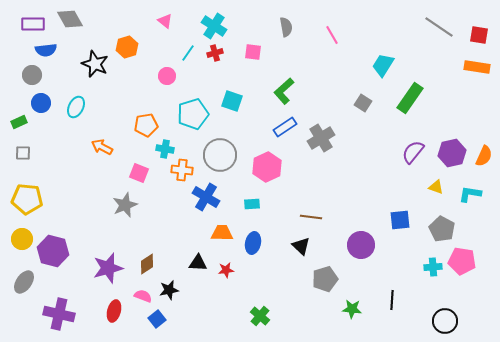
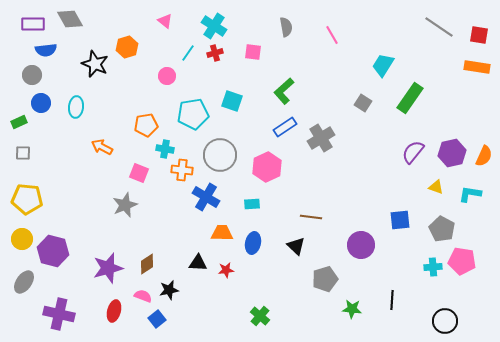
cyan ellipse at (76, 107): rotated 20 degrees counterclockwise
cyan pentagon at (193, 114): rotated 8 degrees clockwise
black triangle at (301, 246): moved 5 px left
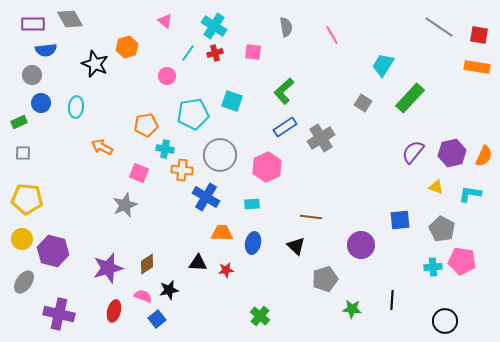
green rectangle at (410, 98): rotated 8 degrees clockwise
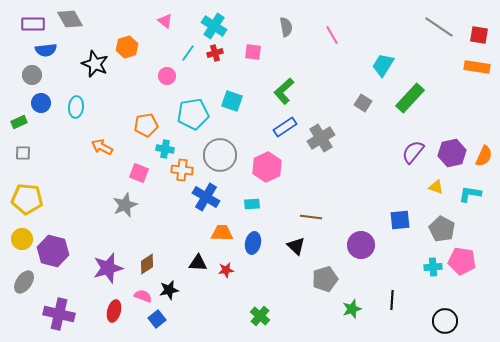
green star at (352, 309): rotated 24 degrees counterclockwise
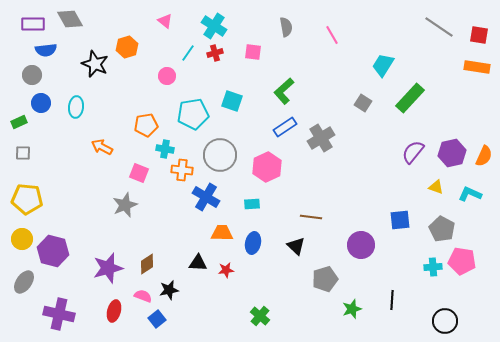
cyan L-shape at (470, 194): rotated 15 degrees clockwise
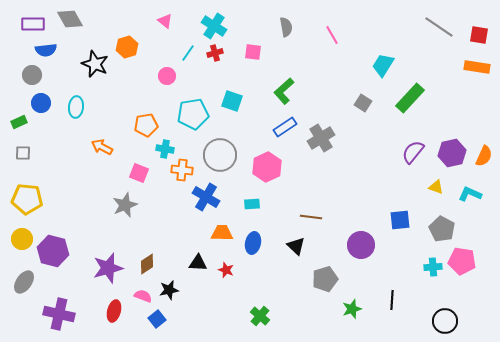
red star at (226, 270): rotated 28 degrees clockwise
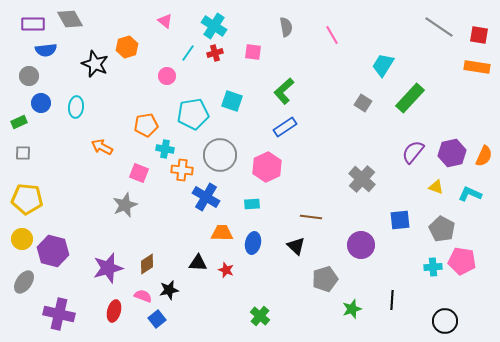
gray circle at (32, 75): moved 3 px left, 1 px down
gray cross at (321, 138): moved 41 px right, 41 px down; rotated 16 degrees counterclockwise
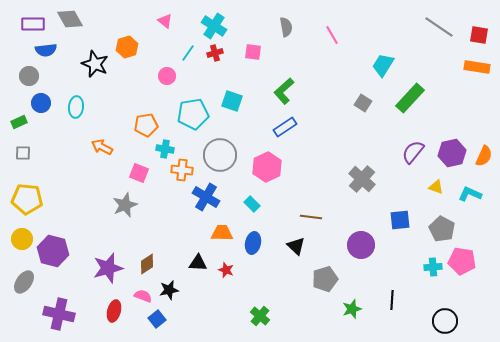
cyan rectangle at (252, 204): rotated 49 degrees clockwise
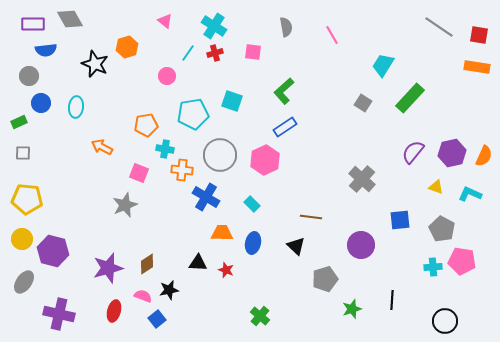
pink hexagon at (267, 167): moved 2 px left, 7 px up
